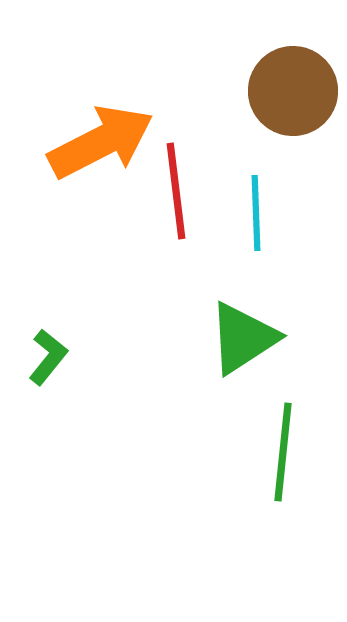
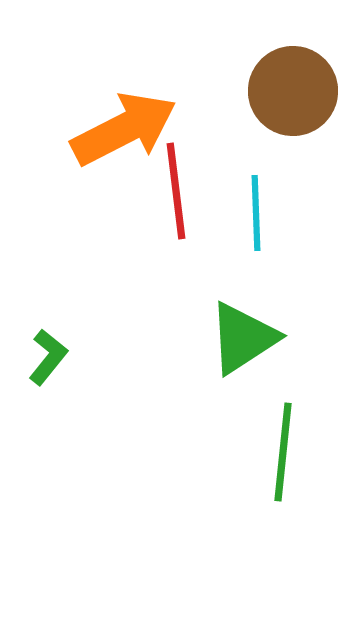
orange arrow: moved 23 px right, 13 px up
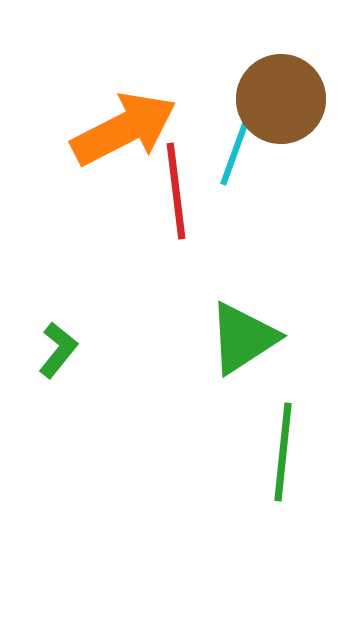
brown circle: moved 12 px left, 8 px down
cyan line: moved 20 px left, 64 px up; rotated 22 degrees clockwise
green L-shape: moved 10 px right, 7 px up
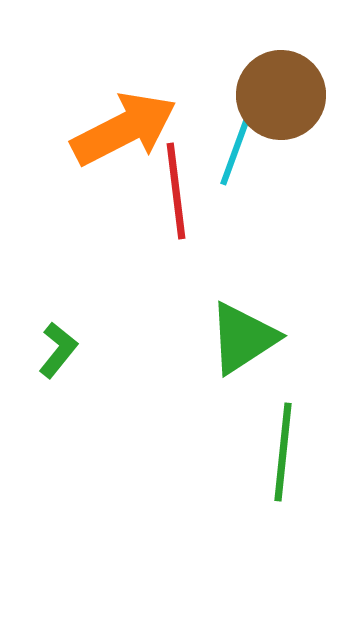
brown circle: moved 4 px up
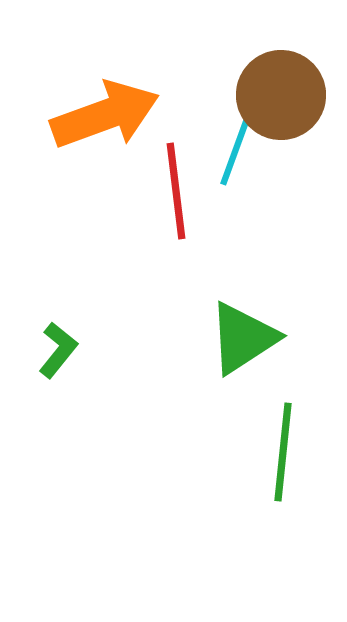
orange arrow: moved 19 px left, 14 px up; rotated 7 degrees clockwise
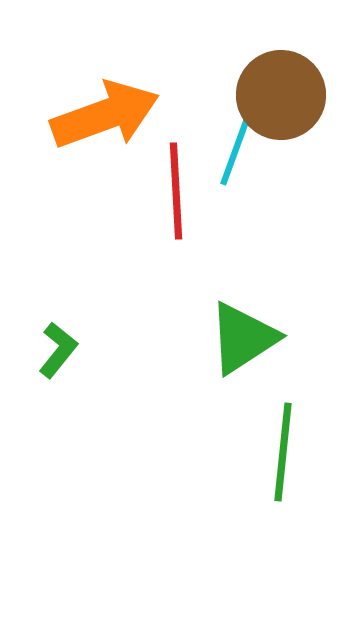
red line: rotated 4 degrees clockwise
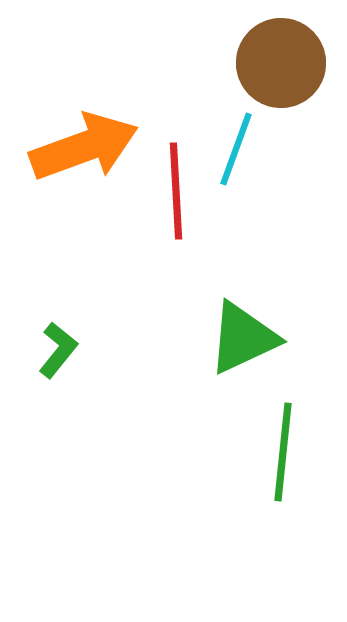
brown circle: moved 32 px up
orange arrow: moved 21 px left, 32 px down
green triangle: rotated 8 degrees clockwise
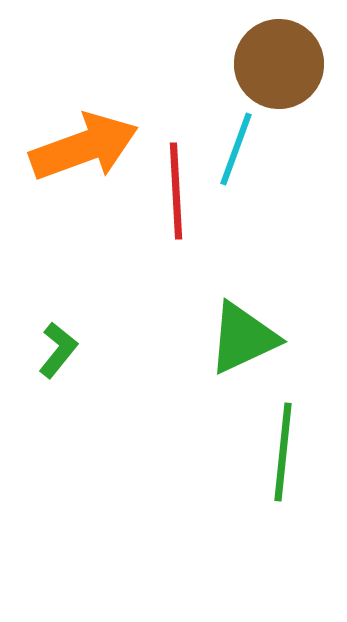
brown circle: moved 2 px left, 1 px down
